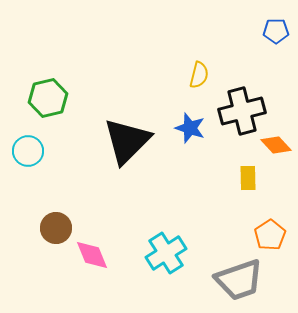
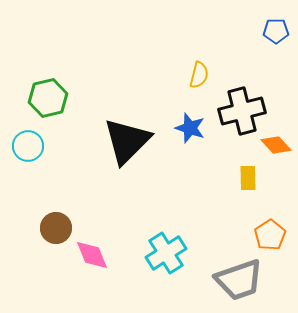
cyan circle: moved 5 px up
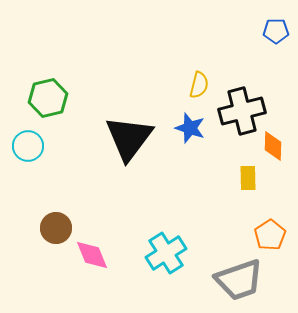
yellow semicircle: moved 10 px down
black triangle: moved 2 px right, 3 px up; rotated 8 degrees counterclockwise
orange diamond: moved 3 px left, 1 px down; rotated 44 degrees clockwise
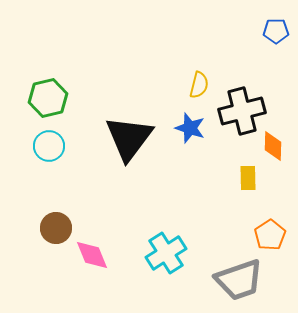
cyan circle: moved 21 px right
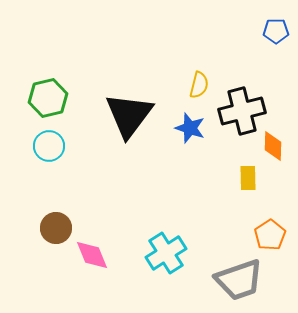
black triangle: moved 23 px up
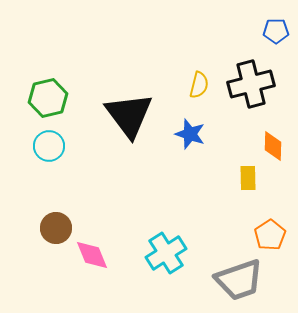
black cross: moved 9 px right, 27 px up
black triangle: rotated 14 degrees counterclockwise
blue star: moved 6 px down
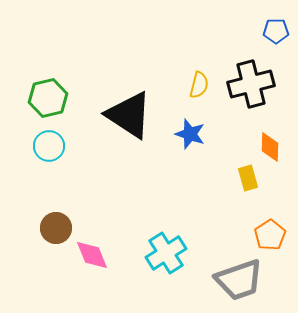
black triangle: rotated 20 degrees counterclockwise
orange diamond: moved 3 px left, 1 px down
yellow rectangle: rotated 15 degrees counterclockwise
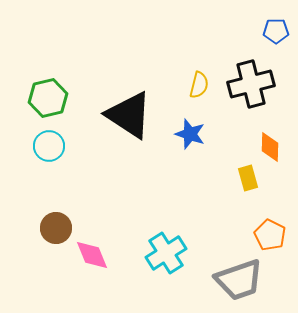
orange pentagon: rotated 12 degrees counterclockwise
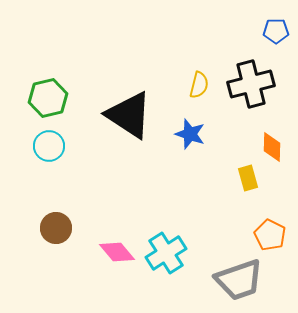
orange diamond: moved 2 px right
pink diamond: moved 25 px right, 3 px up; rotated 18 degrees counterclockwise
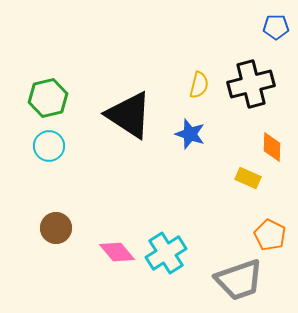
blue pentagon: moved 4 px up
yellow rectangle: rotated 50 degrees counterclockwise
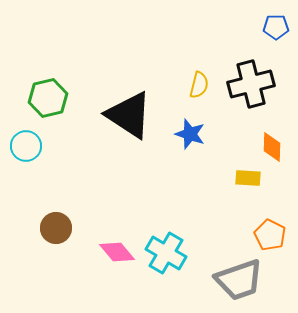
cyan circle: moved 23 px left
yellow rectangle: rotated 20 degrees counterclockwise
cyan cross: rotated 27 degrees counterclockwise
